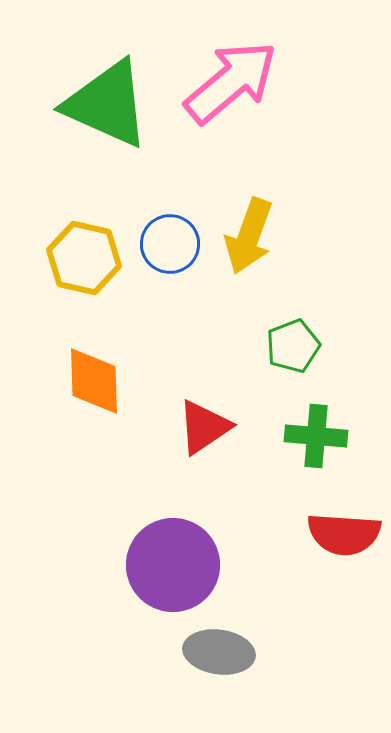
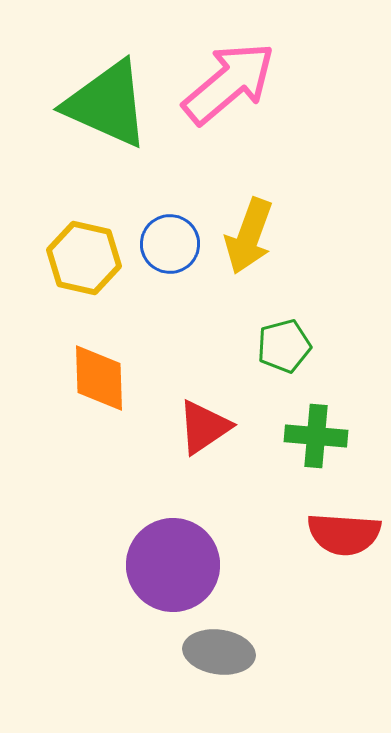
pink arrow: moved 2 px left, 1 px down
green pentagon: moved 9 px left; rotated 6 degrees clockwise
orange diamond: moved 5 px right, 3 px up
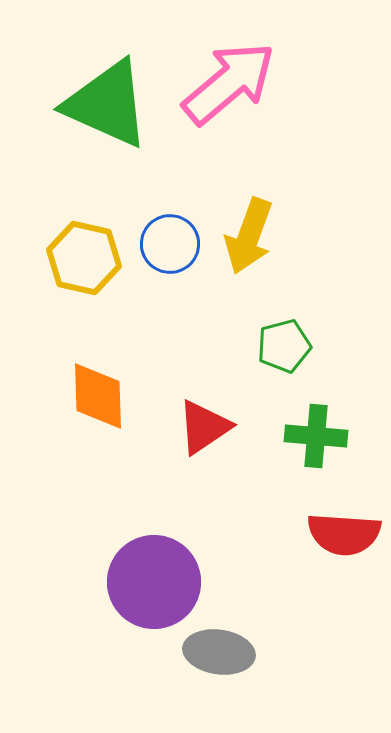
orange diamond: moved 1 px left, 18 px down
purple circle: moved 19 px left, 17 px down
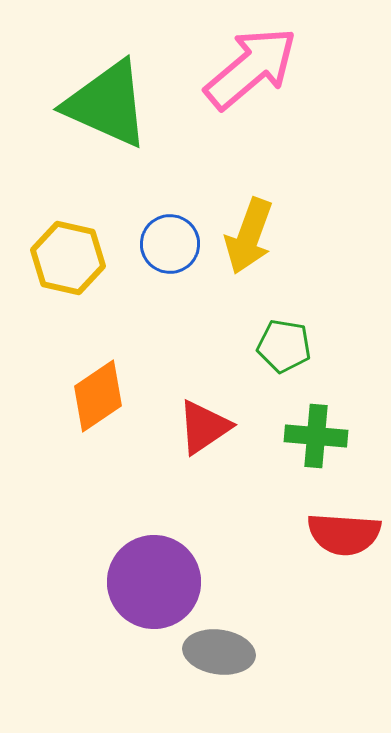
pink arrow: moved 22 px right, 15 px up
yellow hexagon: moved 16 px left
green pentagon: rotated 24 degrees clockwise
orange diamond: rotated 58 degrees clockwise
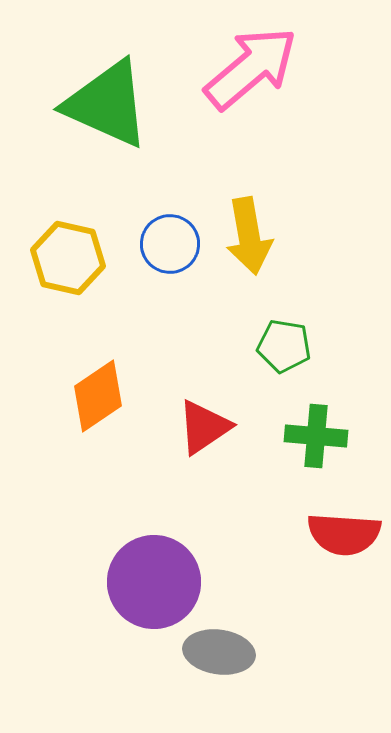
yellow arrow: rotated 30 degrees counterclockwise
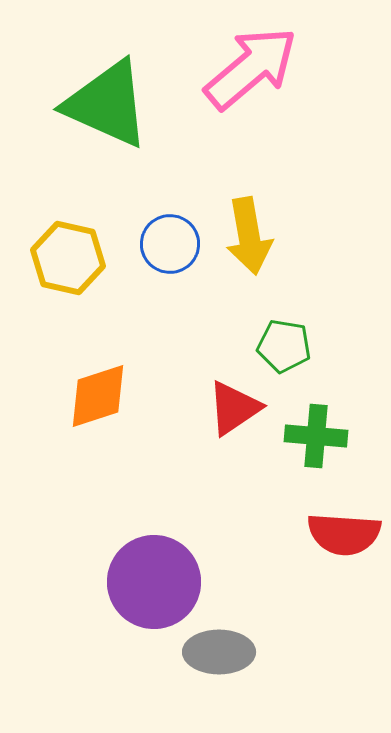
orange diamond: rotated 16 degrees clockwise
red triangle: moved 30 px right, 19 px up
gray ellipse: rotated 8 degrees counterclockwise
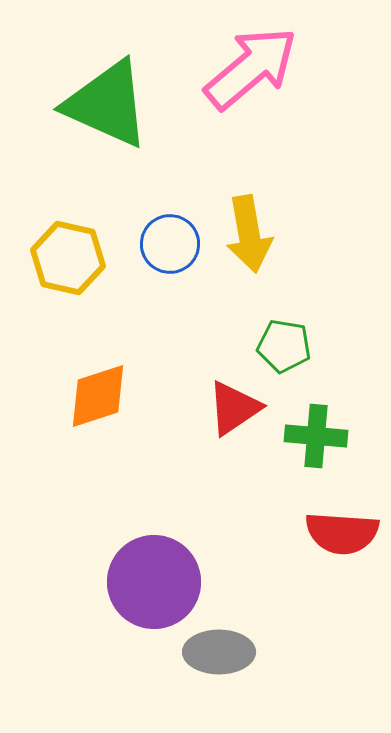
yellow arrow: moved 2 px up
red semicircle: moved 2 px left, 1 px up
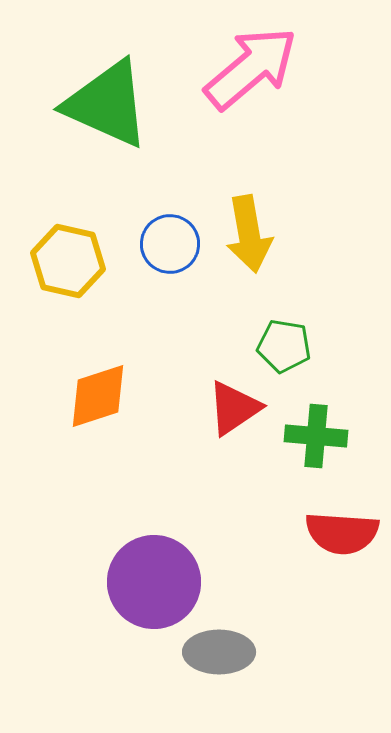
yellow hexagon: moved 3 px down
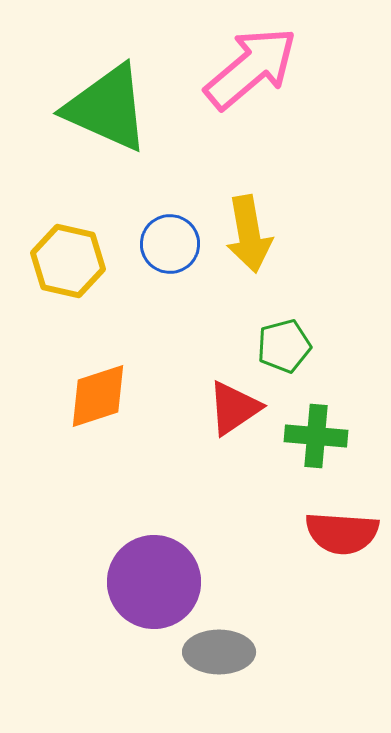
green triangle: moved 4 px down
green pentagon: rotated 24 degrees counterclockwise
